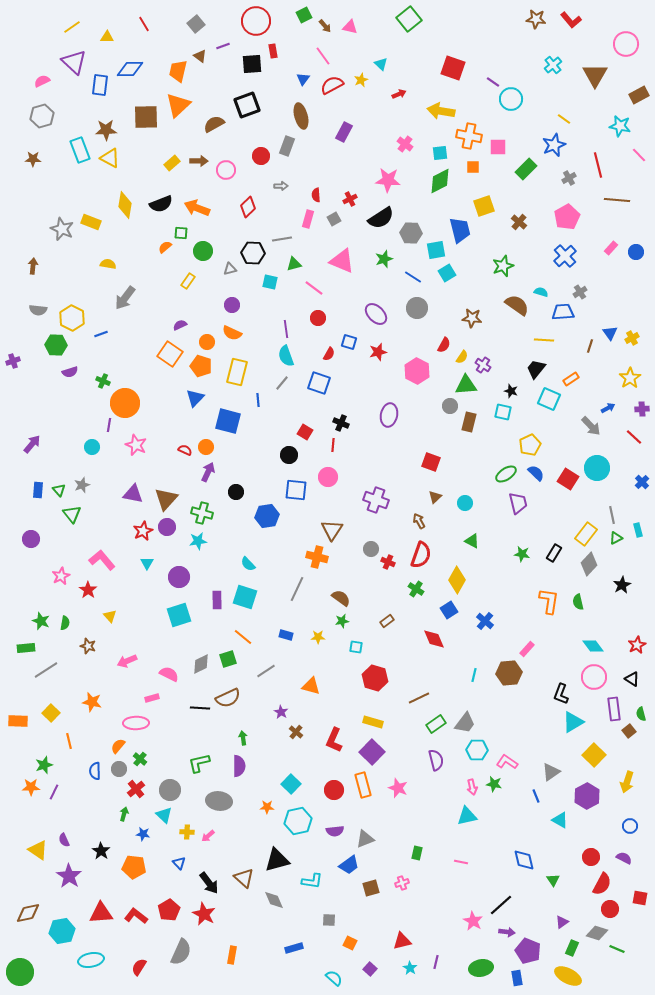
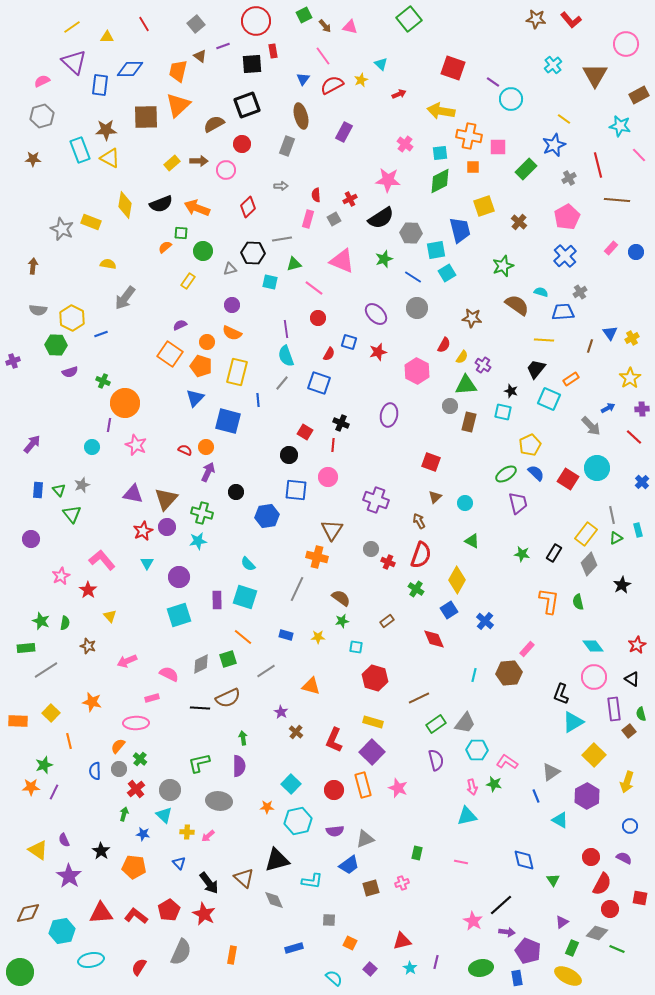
red circle at (261, 156): moved 19 px left, 12 px up
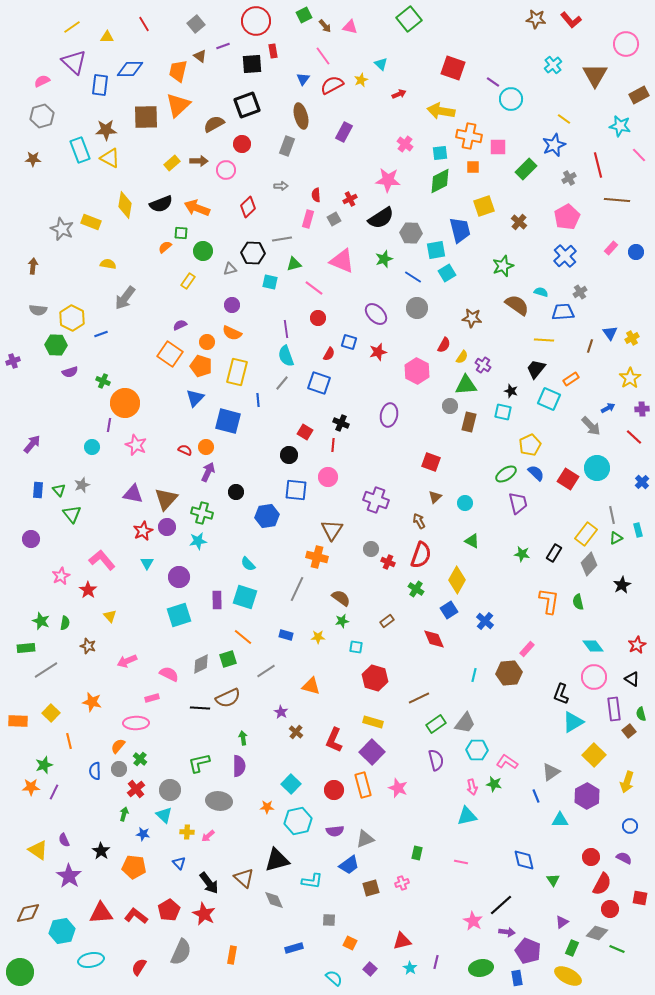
cyan triangle at (560, 820): rotated 30 degrees counterclockwise
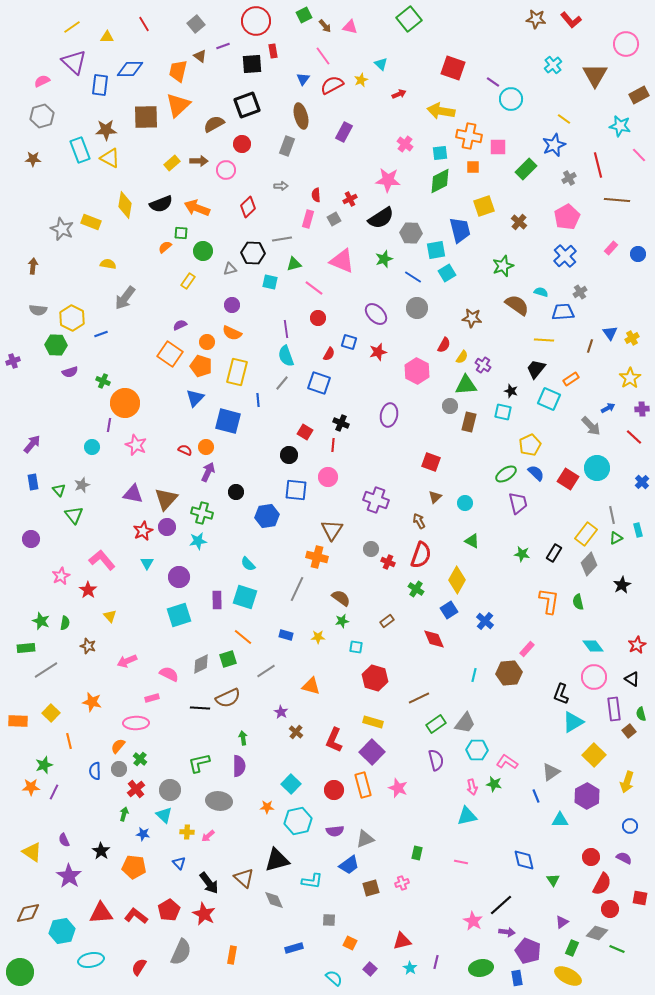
blue circle at (636, 252): moved 2 px right, 2 px down
blue rectangle at (38, 490): moved 5 px left, 8 px up; rotated 14 degrees counterclockwise
green triangle at (72, 514): moved 2 px right, 1 px down
yellow triangle at (38, 850): moved 6 px left, 2 px down
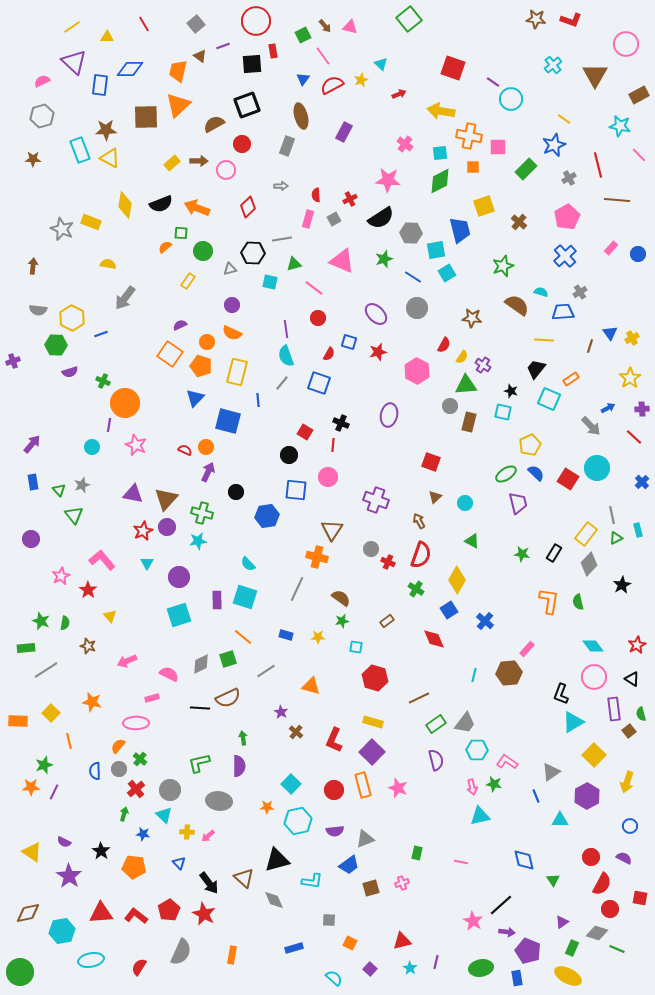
green square at (304, 15): moved 1 px left, 20 px down
red L-shape at (571, 20): rotated 30 degrees counterclockwise
cyan triangle at (467, 816): moved 13 px right
purple semicircle at (64, 840): moved 2 px down; rotated 40 degrees counterclockwise
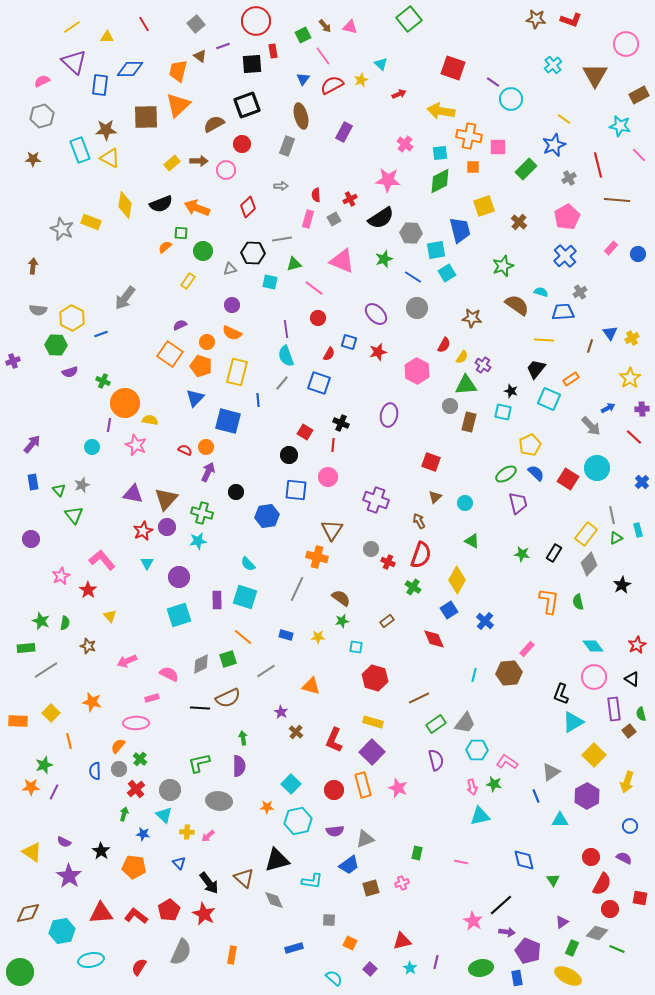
yellow semicircle at (108, 264): moved 42 px right, 156 px down
green cross at (416, 589): moved 3 px left, 2 px up
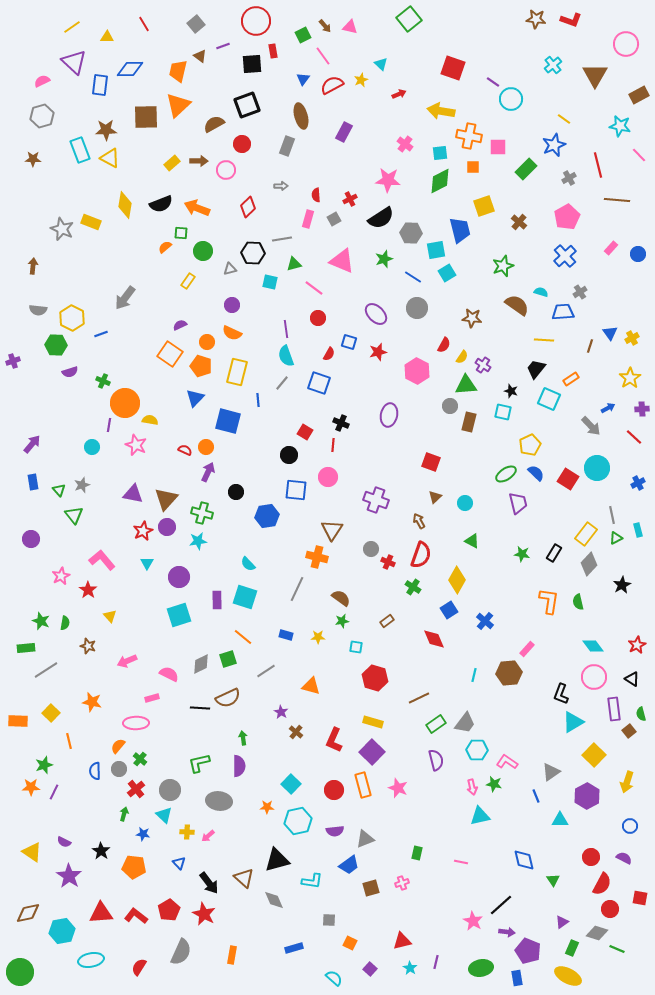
blue cross at (642, 482): moved 4 px left, 1 px down; rotated 16 degrees clockwise
